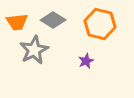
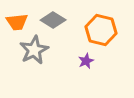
orange hexagon: moved 1 px right, 6 px down
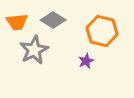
orange hexagon: moved 1 px right, 1 px down
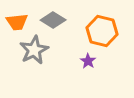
purple star: moved 2 px right; rotated 14 degrees counterclockwise
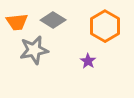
orange hexagon: moved 3 px right, 5 px up; rotated 16 degrees clockwise
gray star: rotated 16 degrees clockwise
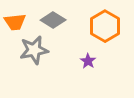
orange trapezoid: moved 2 px left
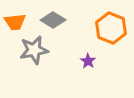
orange hexagon: moved 6 px right, 2 px down; rotated 8 degrees counterclockwise
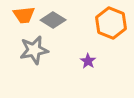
orange trapezoid: moved 9 px right, 7 px up
orange hexagon: moved 5 px up
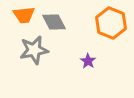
gray diamond: moved 1 px right, 2 px down; rotated 30 degrees clockwise
